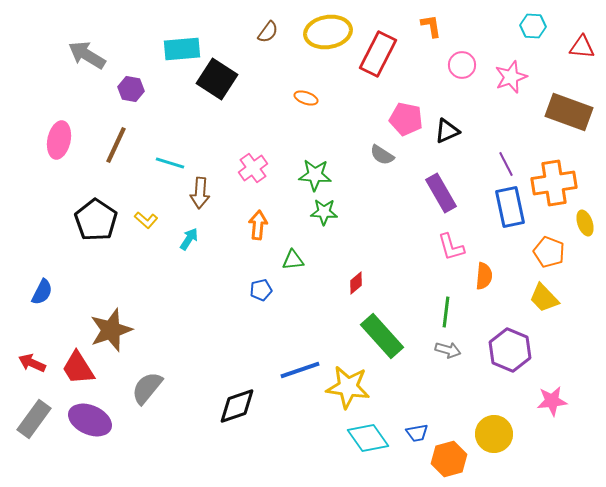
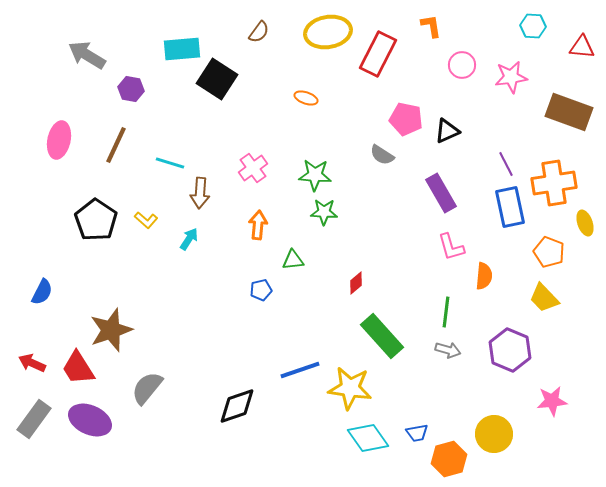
brown semicircle at (268, 32): moved 9 px left
pink star at (511, 77): rotated 12 degrees clockwise
yellow star at (348, 387): moved 2 px right, 1 px down
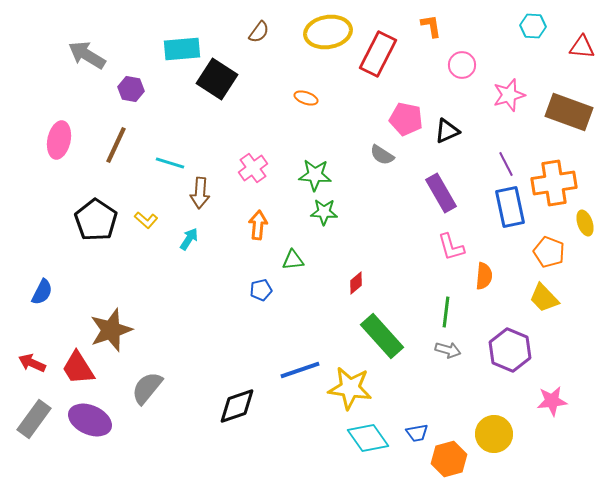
pink star at (511, 77): moved 2 px left, 18 px down; rotated 8 degrees counterclockwise
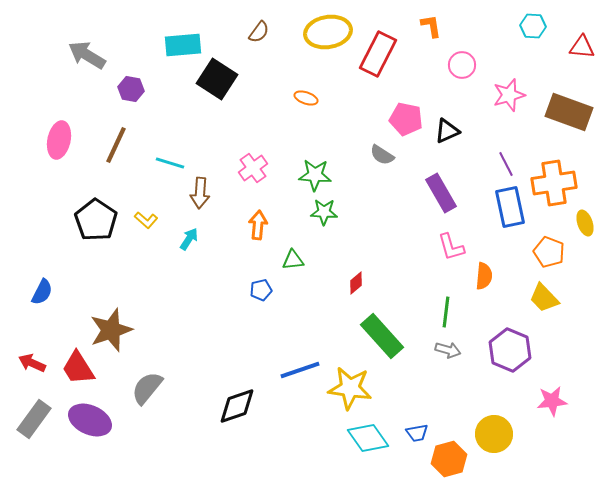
cyan rectangle at (182, 49): moved 1 px right, 4 px up
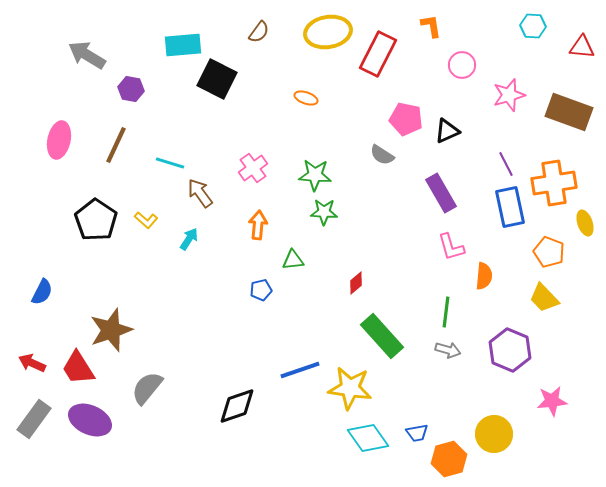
black square at (217, 79): rotated 6 degrees counterclockwise
brown arrow at (200, 193): rotated 140 degrees clockwise
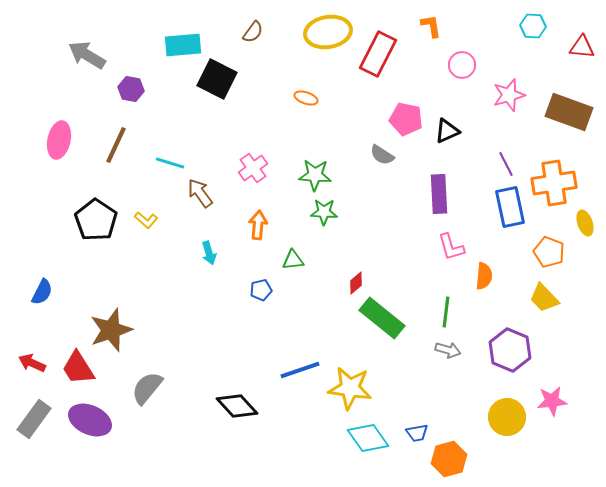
brown semicircle at (259, 32): moved 6 px left
purple rectangle at (441, 193): moved 2 px left, 1 px down; rotated 27 degrees clockwise
cyan arrow at (189, 239): moved 20 px right, 14 px down; rotated 130 degrees clockwise
green rectangle at (382, 336): moved 18 px up; rotated 9 degrees counterclockwise
black diamond at (237, 406): rotated 66 degrees clockwise
yellow circle at (494, 434): moved 13 px right, 17 px up
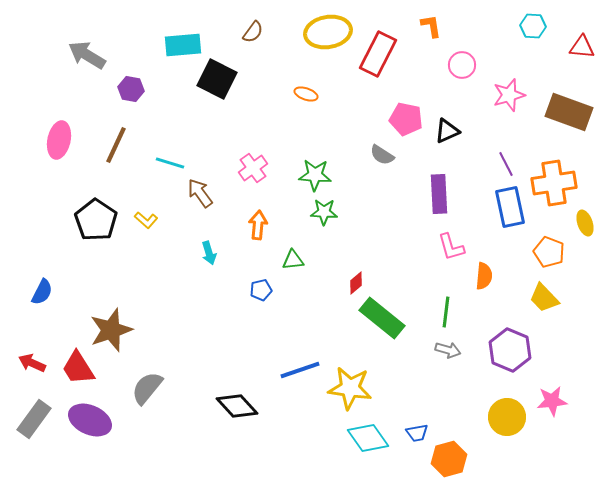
orange ellipse at (306, 98): moved 4 px up
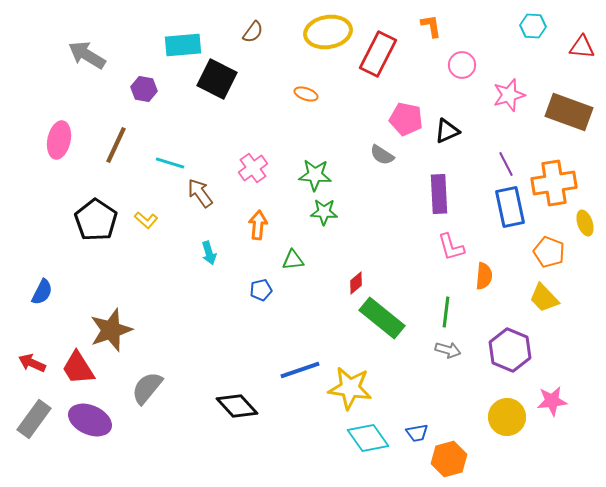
purple hexagon at (131, 89): moved 13 px right
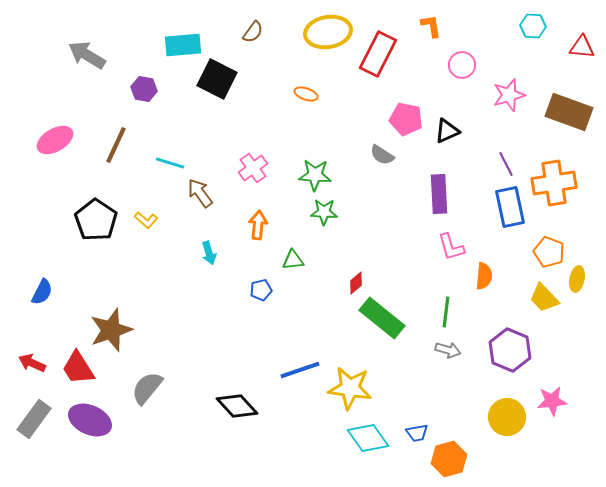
pink ellipse at (59, 140): moved 4 px left; rotated 48 degrees clockwise
yellow ellipse at (585, 223): moved 8 px left, 56 px down; rotated 30 degrees clockwise
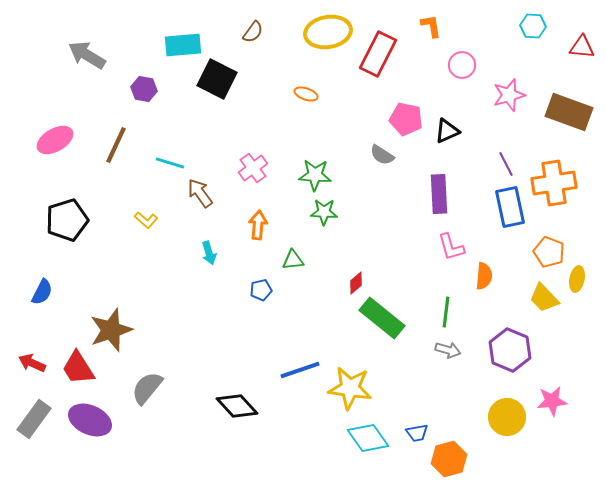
black pentagon at (96, 220): moved 29 px left; rotated 21 degrees clockwise
